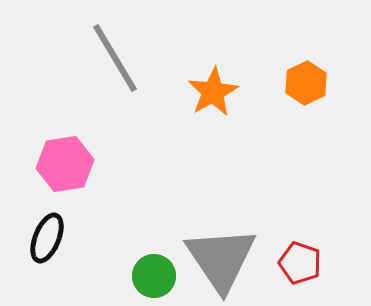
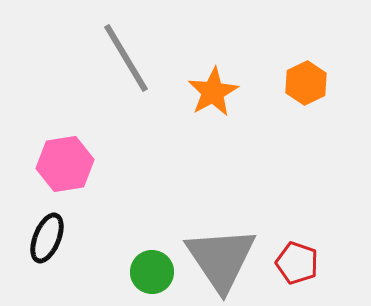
gray line: moved 11 px right
red pentagon: moved 3 px left
green circle: moved 2 px left, 4 px up
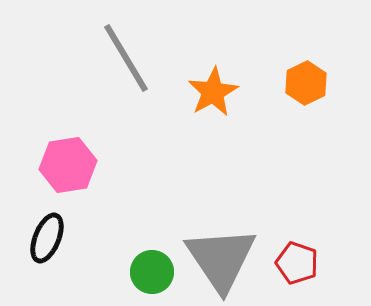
pink hexagon: moved 3 px right, 1 px down
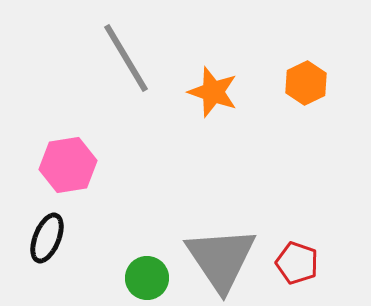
orange star: rotated 24 degrees counterclockwise
green circle: moved 5 px left, 6 px down
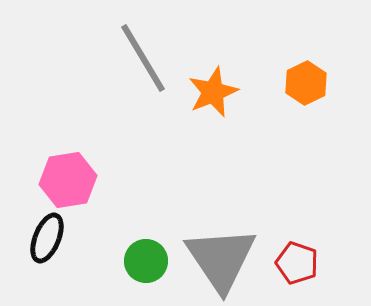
gray line: moved 17 px right
orange star: rotated 30 degrees clockwise
pink hexagon: moved 15 px down
green circle: moved 1 px left, 17 px up
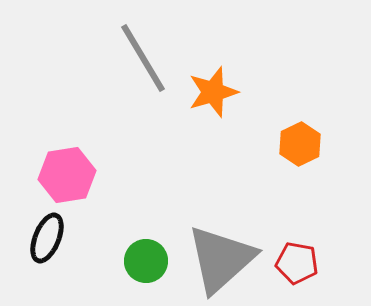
orange hexagon: moved 6 px left, 61 px down
orange star: rotated 6 degrees clockwise
pink hexagon: moved 1 px left, 5 px up
gray triangle: rotated 22 degrees clockwise
red pentagon: rotated 9 degrees counterclockwise
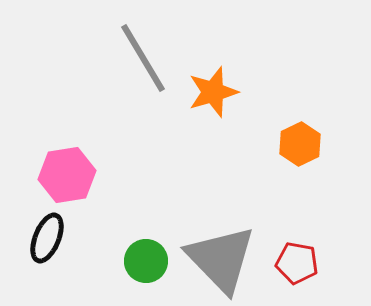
gray triangle: rotated 32 degrees counterclockwise
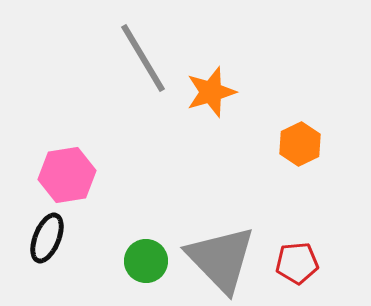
orange star: moved 2 px left
red pentagon: rotated 15 degrees counterclockwise
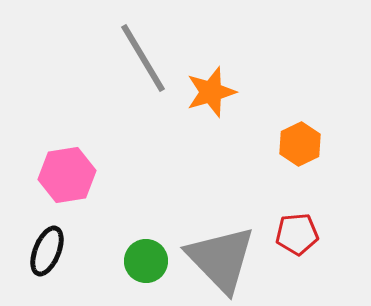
black ellipse: moved 13 px down
red pentagon: moved 29 px up
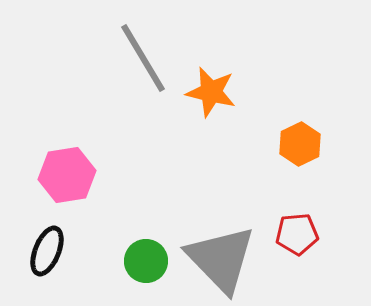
orange star: rotated 30 degrees clockwise
